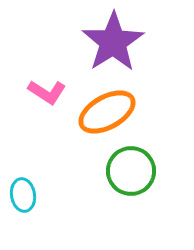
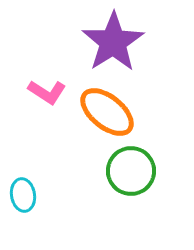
orange ellipse: rotated 68 degrees clockwise
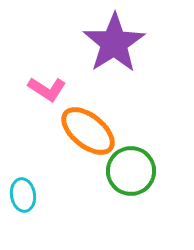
purple star: moved 1 px right, 1 px down
pink L-shape: moved 3 px up
orange ellipse: moved 19 px left, 19 px down
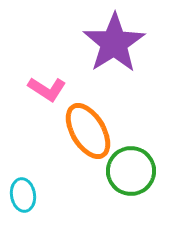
orange ellipse: rotated 20 degrees clockwise
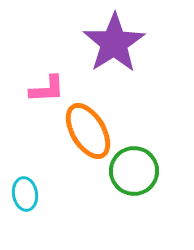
pink L-shape: rotated 36 degrees counterclockwise
green circle: moved 3 px right
cyan ellipse: moved 2 px right, 1 px up
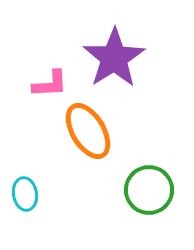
purple star: moved 15 px down
pink L-shape: moved 3 px right, 5 px up
green circle: moved 15 px right, 19 px down
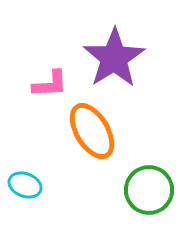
orange ellipse: moved 4 px right
cyan ellipse: moved 9 px up; rotated 60 degrees counterclockwise
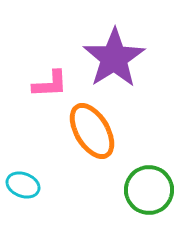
cyan ellipse: moved 2 px left
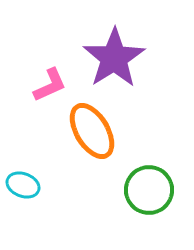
pink L-shape: moved 1 px down; rotated 21 degrees counterclockwise
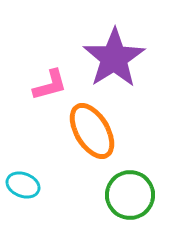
pink L-shape: rotated 9 degrees clockwise
green circle: moved 19 px left, 5 px down
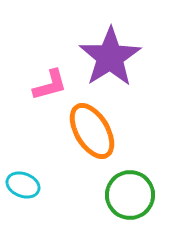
purple star: moved 4 px left, 1 px up
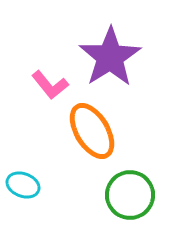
pink L-shape: rotated 66 degrees clockwise
